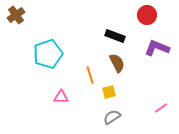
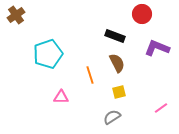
red circle: moved 5 px left, 1 px up
yellow square: moved 10 px right
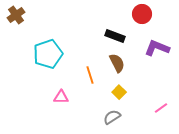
yellow square: rotated 32 degrees counterclockwise
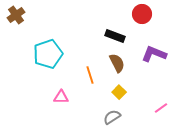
purple L-shape: moved 3 px left, 6 px down
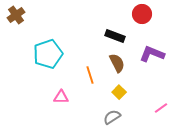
purple L-shape: moved 2 px left
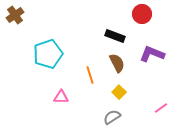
brown cross: moved 1 px left
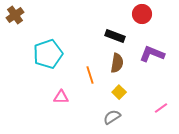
brown semicircle: rotated 36 degrees clockwise
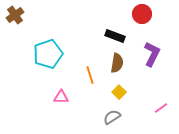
purple L-shape: rotated 95 degrees clockwise
